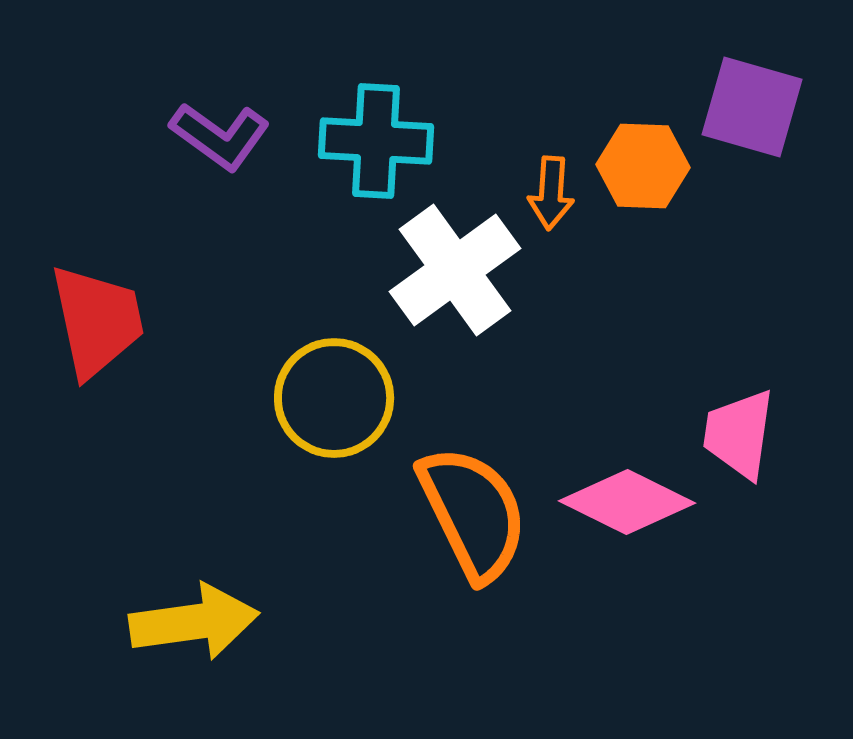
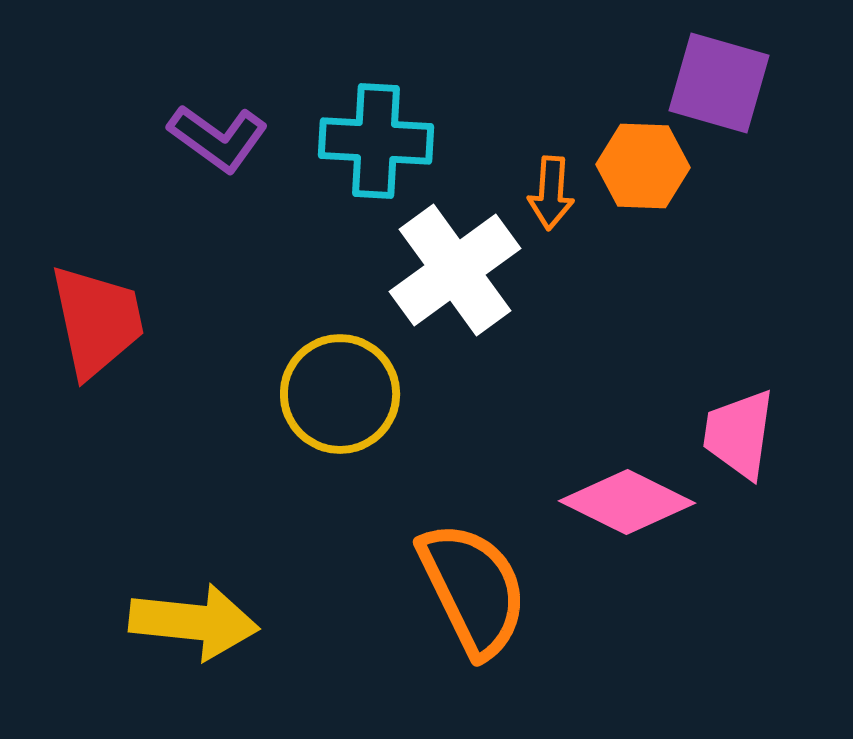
purple square: moved 33 px left, 24 px up
purple L-shape: moved 2 px left, 2 px down
yellow circle: moved 6 px right, 4 px up
orange semicircle: moved 76 px down
yellow arrow: rotated 14 degrees clockwise
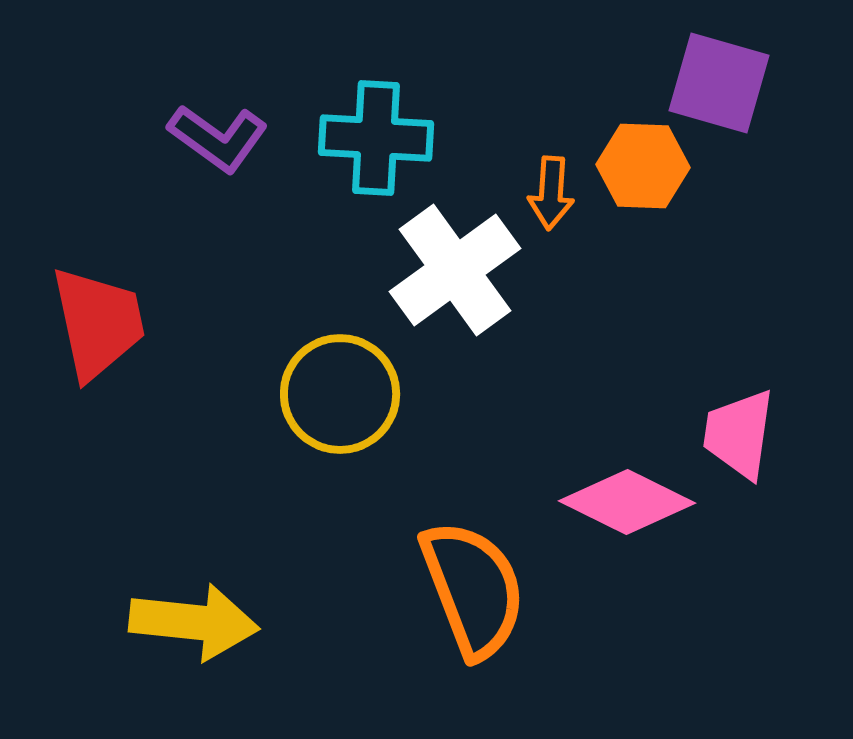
cyan cross: moved 3 px up
red trapezoid: moved 1 px right, 2 px down
orange semicircle: rotated 5 degrees clockwise
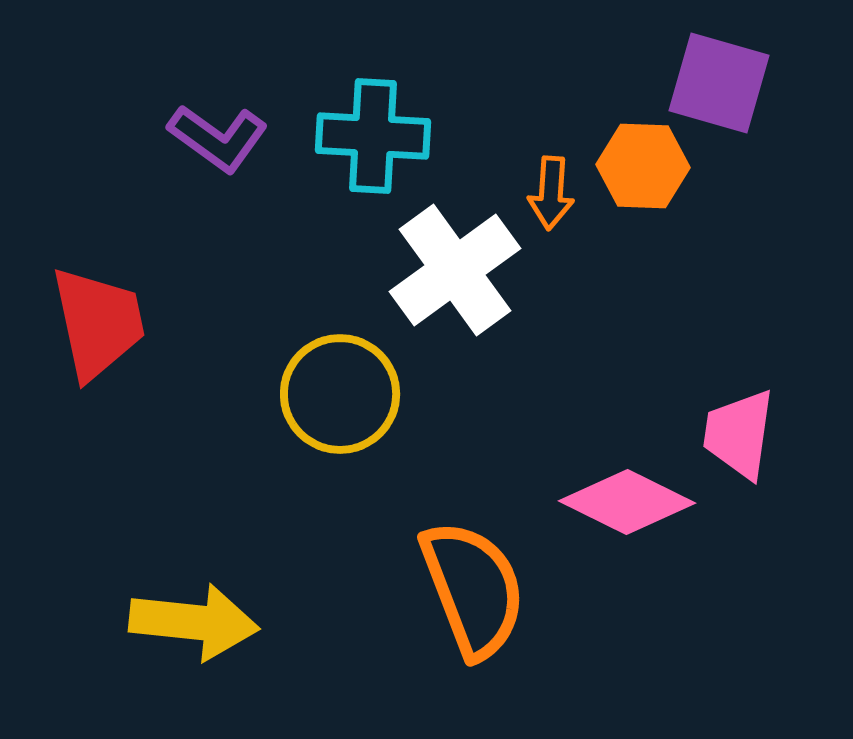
cyan cross: moved 3 px left, 2 px up
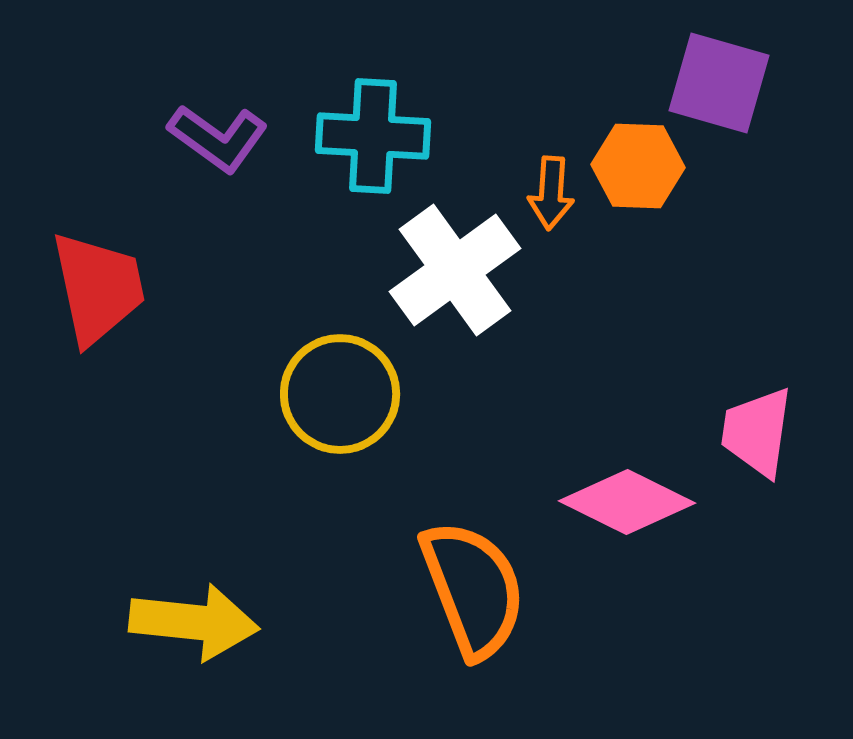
orange hexagon: moved 5 px left
red trapezoid: moved 35 px up
pink trapezoid: moved 18 px right, 2 px up
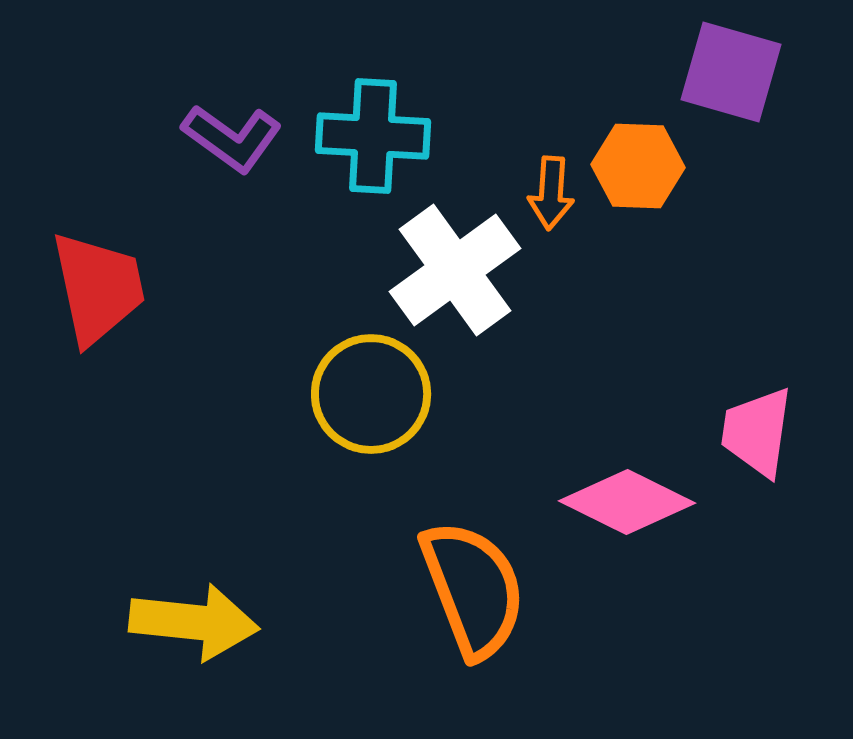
purple square: moved 12 px right, 11 px up
purple L-shape: moved 14 px right
yellow circle: moved 31 px right
